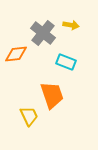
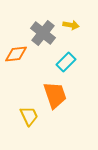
cyan rectangle: rotated 66 degrees counterclockwise
orange trapezoid: moved 3 px right
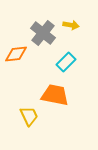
orange trapezoid: rotated 60 degrees counterclockwise
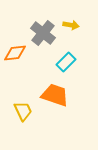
orange diamond: moved 1 px left, 1 px up
orange trapezoid: rotated 8 degrees clockwise
yellow trapezoid: moved 6 px left, 5 px up
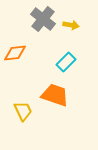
gray cross: moved 14 px up
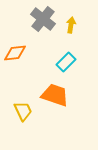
yellow arrow: rotated 91 degrees counterclockwise
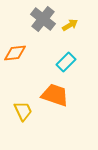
yellow arrow: moved 1 px left; rotated 49 degrees clockwise
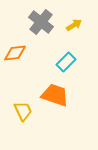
gray cross: moved 2 px left, 3 px down
yellow arrow: moved 4 px right
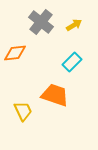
cyan rectangle: moved 6 px right
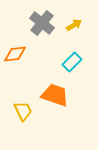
gray cross: moved 1 px right, 1 px down
orange diamond: moved 1 px down
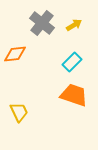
orange trapezoid: moved 19 px right
yellow trapezoid: moved 4 px left, 1 px down
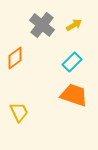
gray cross: moved 2 px down
orange diamond: moved 4 px down; rotated 30 degrees counterclockwise
